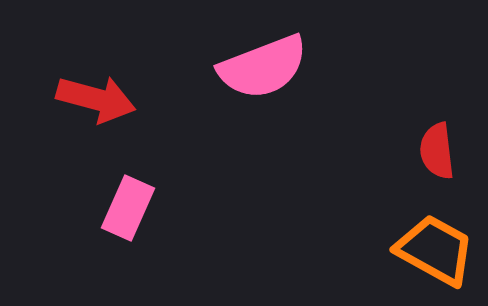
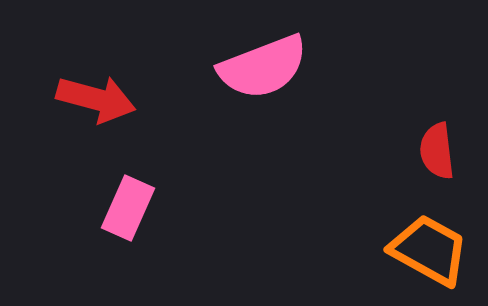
orange trapezoid: moved 6 px left
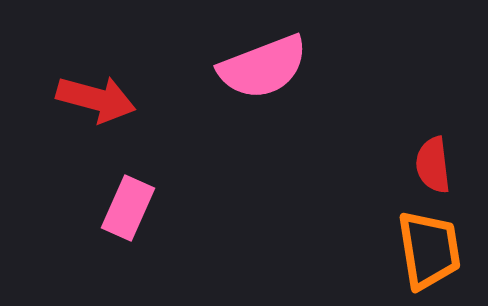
red semicircle: moved 4 px left, 14 px down
orange trapezoid: rotated 52 degrees clockwise
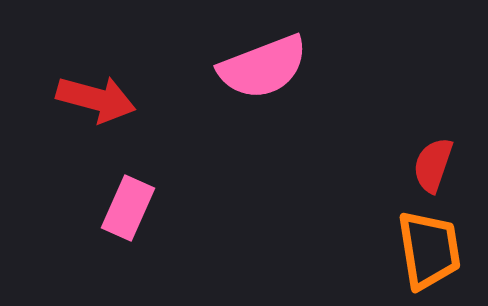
red semicircle: rotated 26 degrees clockwise
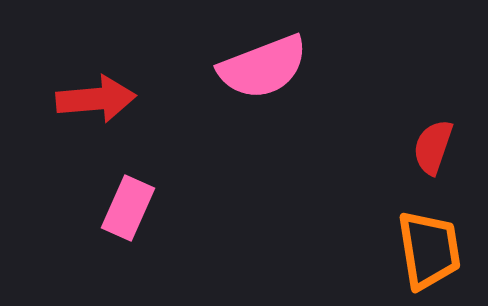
red arrow: rotated 20 degrees counterclockwise
red semicircle: moved 18 px up
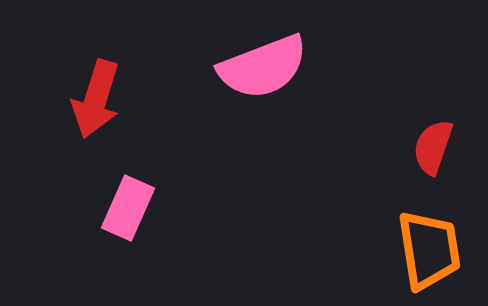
red arrow: rotated 112 degrees clockwise
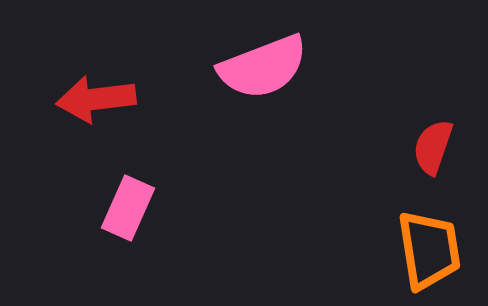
red arrow: rotated 66 degrees clockwise
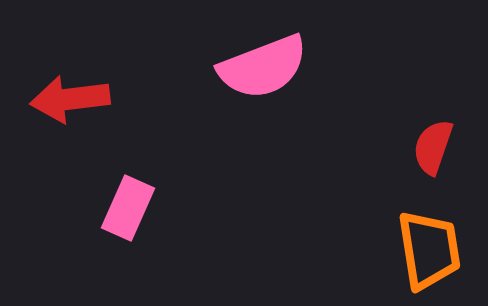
red arrow: moved 26 px left
